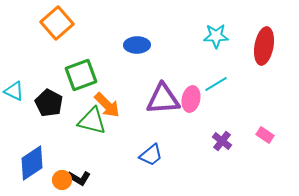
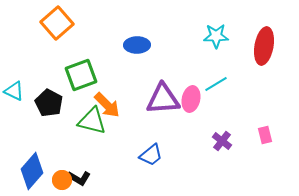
pink rectangle: rotated 42 degrees clockwise
blue diamond: moved 8 px down; rotated 15 degrees counterclockwise
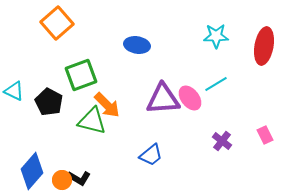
blue ellipse: rotated 10 degrees clockwise
pink ellipse: moved 1 px left, 1 px up; rotated 50 degrees counterclockwise
black pentagon: moved 1 px up
pink rectangle: rotated 12 degrees counterclockwise
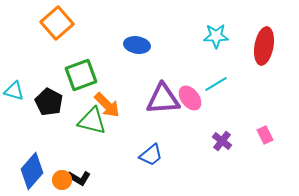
cyan triangle: rotated 10 degrees counterclockwise
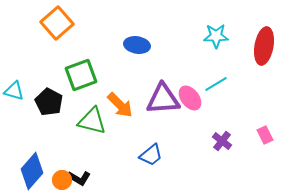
orange arrow: moved 13 px right
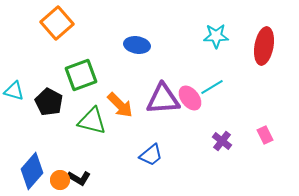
cyan line: moved 4 px left, 3 px down
orange circle: moved 2 px left
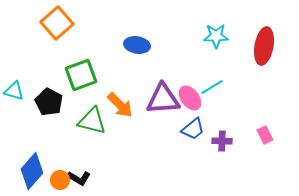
purple cross: rotated 36 degrees counterclockwise
blue trapezoid: moved 42 px right, 26 px up
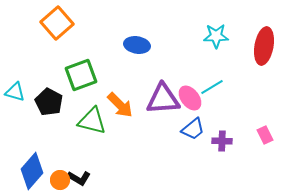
cyan triangle: moved 1 px right, 1 px down
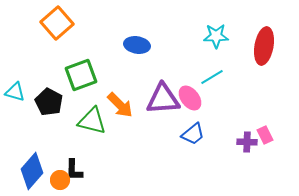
cyan line: moved 10 px up
blue trapezoid: moved 5 px down
purple cross: moved 25 px right, 1 px down
black L-shape: moved 5 px left, 8 px up; rotated 60 degrees clockwise
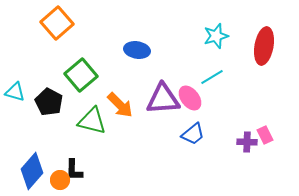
cyan star: rotated 15 degrees counterclockwise
blue ellipse: moved 5 px down
green square: rotated 20 degrees counterclockwise
